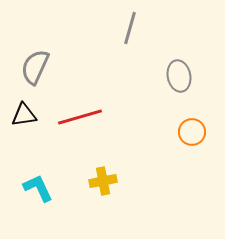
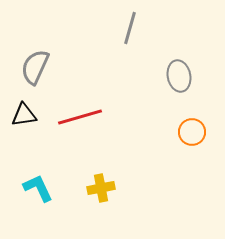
yellow cross: moved 2 px left, 7 px down
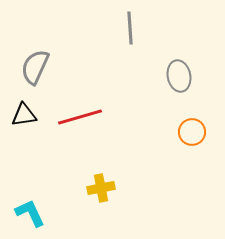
gray line: rotated 20 degrees counterclockwise
cyan L-shape: moved 8 px left, 25 px down
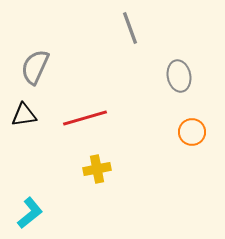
gray line: rotated 16 degrees counterclockwise
red line: moved 5 px right, 1 px down
yellow cross: moved 4 px left, 19 px up
cyan L-shape: rotated 76 degrees clockwise
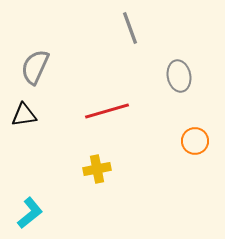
red line: moved 22 px right, 7 px up
orange circle: moved 3 px right, 9 px down
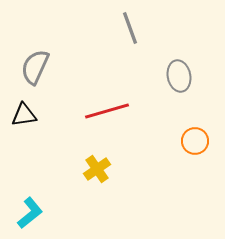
yellow cross: rotated 24 degrees counterclockwise
